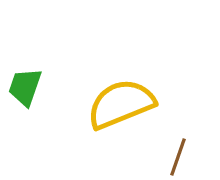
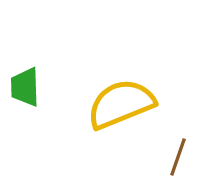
green trapezoid: rotated 21 degrees counterclockwise
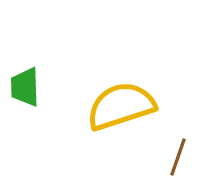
yellow semicircle: moved 2 px down; rotated 4 degrees clockwise
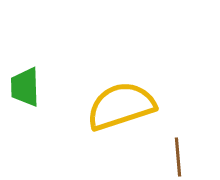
brown line: rotated 24 degrees counterclockwise
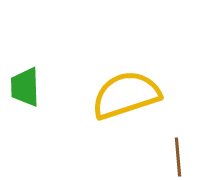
yellow semicircle: moved 5 px right, 11 px up
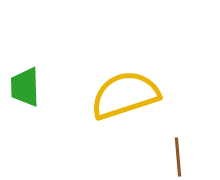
yellow semicircle: moved 1 px left
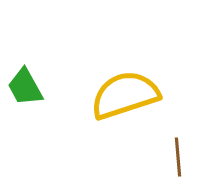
green trapezoid: rotated 27 degrees counterclockwise
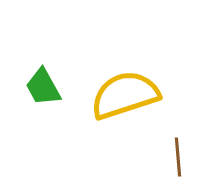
green trapezoid: moved 18 px right
